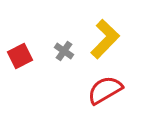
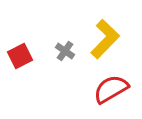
gray cross: moved 1 px right
red semicircle: moved 6 px right, 1 px up
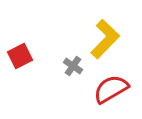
gray cross: moved 8 px right, 15 px down
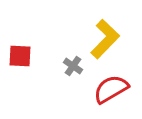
red square: rotated 30 degrees clockwise
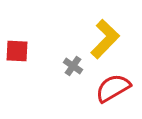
red square: moved 3 px left, 5 px up
red semicircle: moved 2 px right, 1 px up
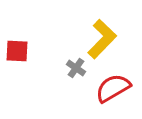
yellow L-shape: moved 3 px left
gray cross: moved 3 px right, 2 px down
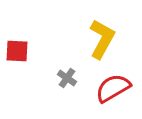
yellow L-shape: rotated 15 degrees counterclockwise
gray cross: moved 9 px left, 10 px down
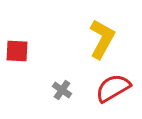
gray cross: moved 5 px left, 12 px down
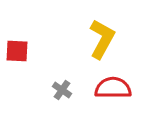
red semicircle: rotated 30 degrees clockwise
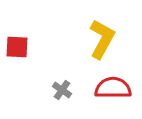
red square: moved 4 px up
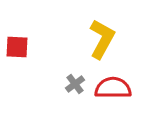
gray cross: moved 13 px right, 6 px up; rotated 18 degrees clockwise
